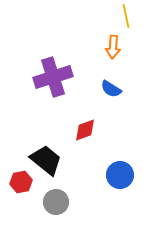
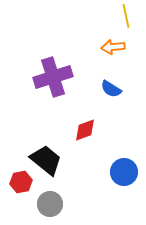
orange arrow: rotated 80 degrees clockwise
blue circle: moved 4 px right, 3 px up
gray circle: moved 6 px left, 2 px down
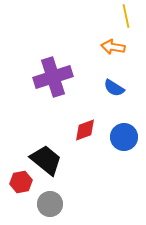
orange arrow: rotated 15 degrees clockwise
blue semicircle: moved 3 px right, 1 px up
blue circle: moved 35 px up
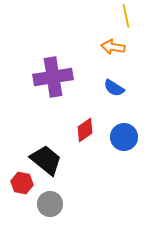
purple cross: rotated 9 degrees clockwise
red diamond: rotated 15 degrees counterclockwise
red hexagon: moved 1 px right, 1 px down; rotated 20 degrees clockwise
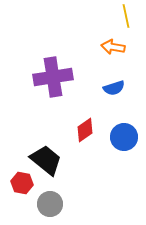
blue semicircle: rotated 50 degrees counterclockwise
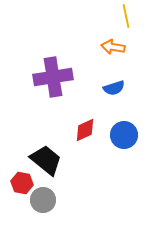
red diamond: rotated 10 degrees clockwise
blue circle: moved 2 px up
gray circle: moved 7 px left, 4 px up
